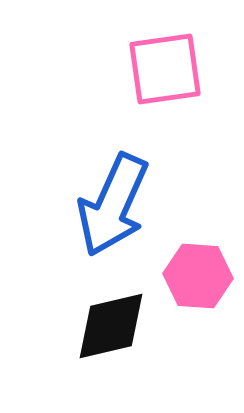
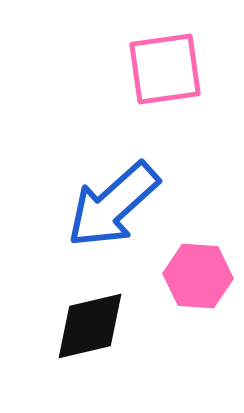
blue arrow: rotated 24 degrees clockwise
black diamond: moved 21 px left
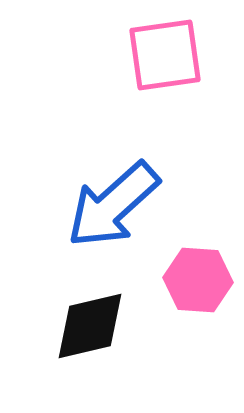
pink square: moved 14 px up
pink hexagon: moved 4 px down
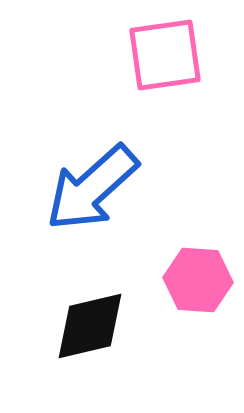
blue arrow: moved 21 px left, 17 px up
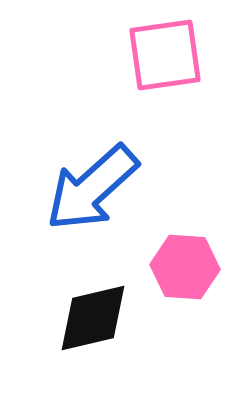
pink hexagon: moved 13 px left, 13 px up
black diamond: moved 3 px right, 8 px up
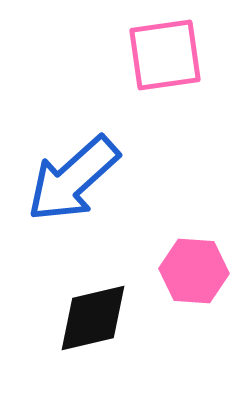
blue arrow: moved 19 px left, 9 px up
pink hexagon: moved 9 px right, 4 px down
